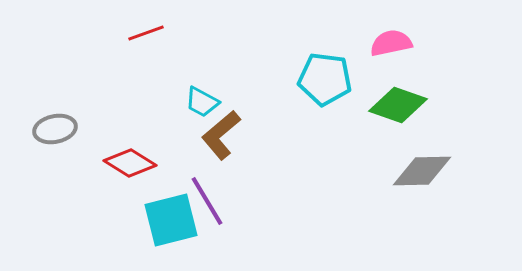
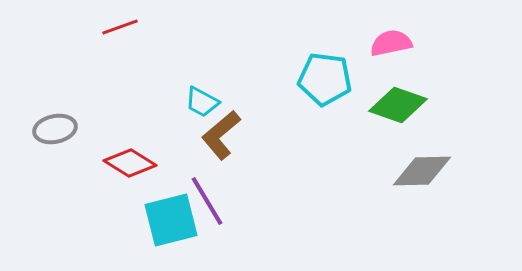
red line: moved 26 px left, 6 px up
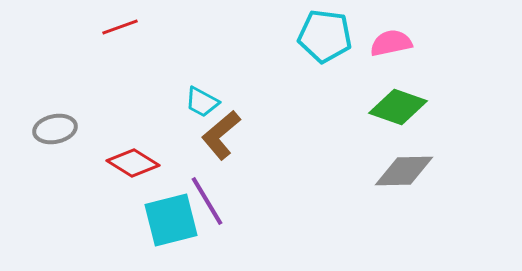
cyan pentagon: moved 43 px up
green diamond: moved 2 px down
red diamond: moved 3 px right
gray diamond: moved 18 px left
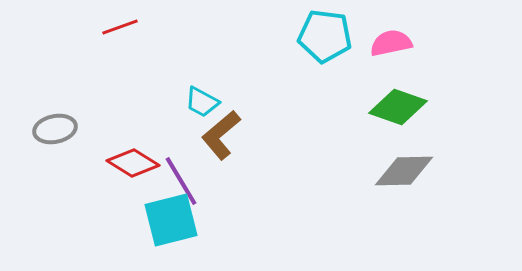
purple line: moved 26 px left, 20 px up
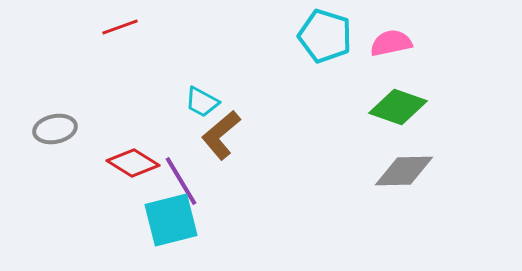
cyan pentagon: rotated 10 degrees clockwise
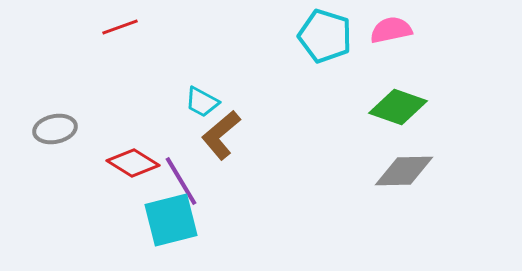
pink semicircle: moved 13 px up
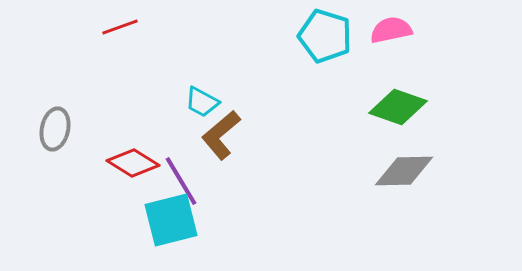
gray ellipse: rotated 66 degrees counterclockwise
